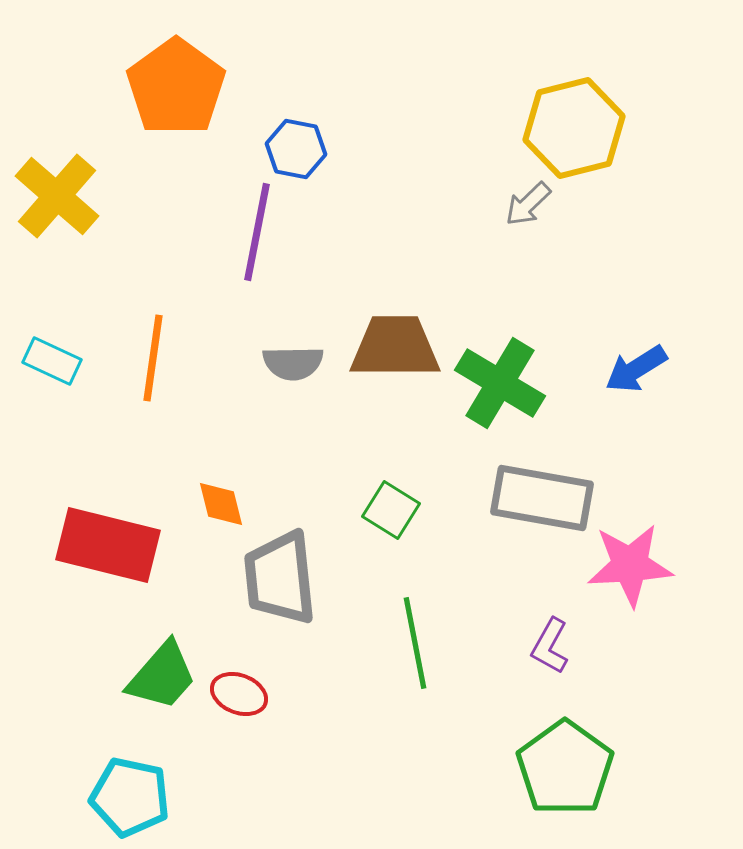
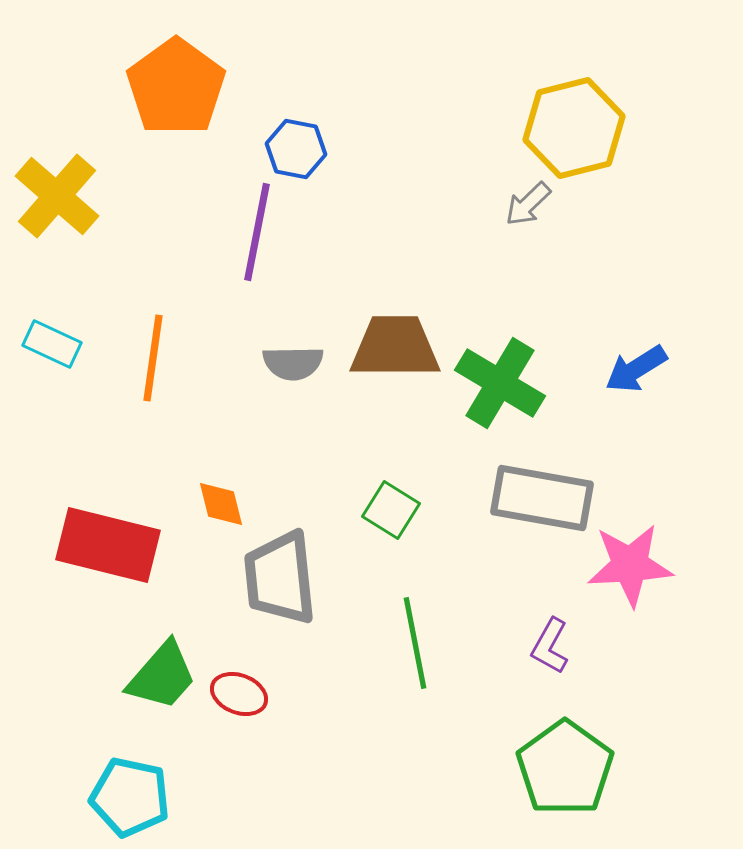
cyan rectangle: moved 17 px up
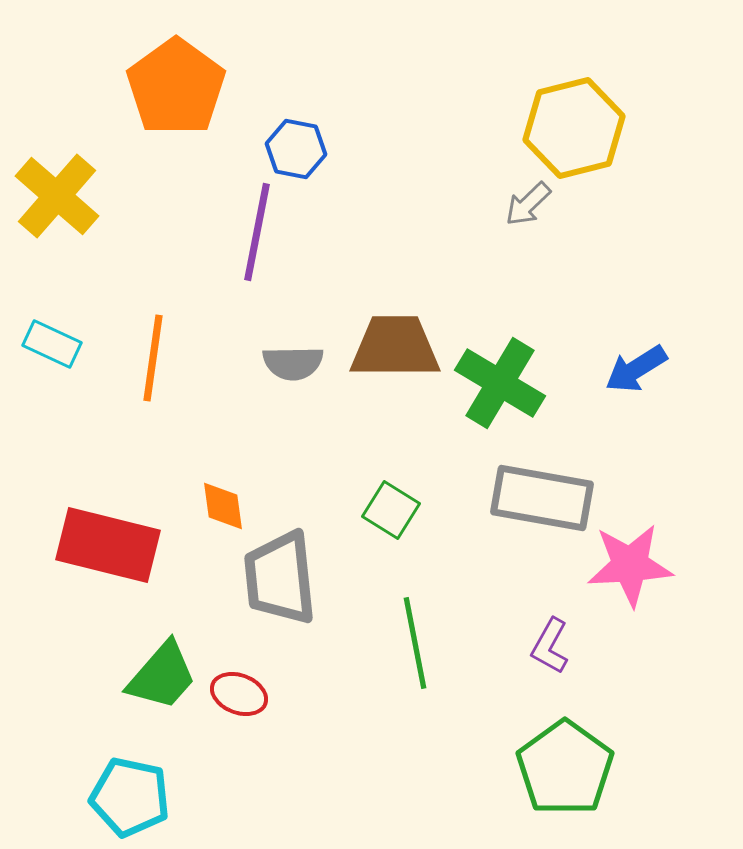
orange diamond: moved 2 px right, 2 px down; rotated 6 degrees clockwise
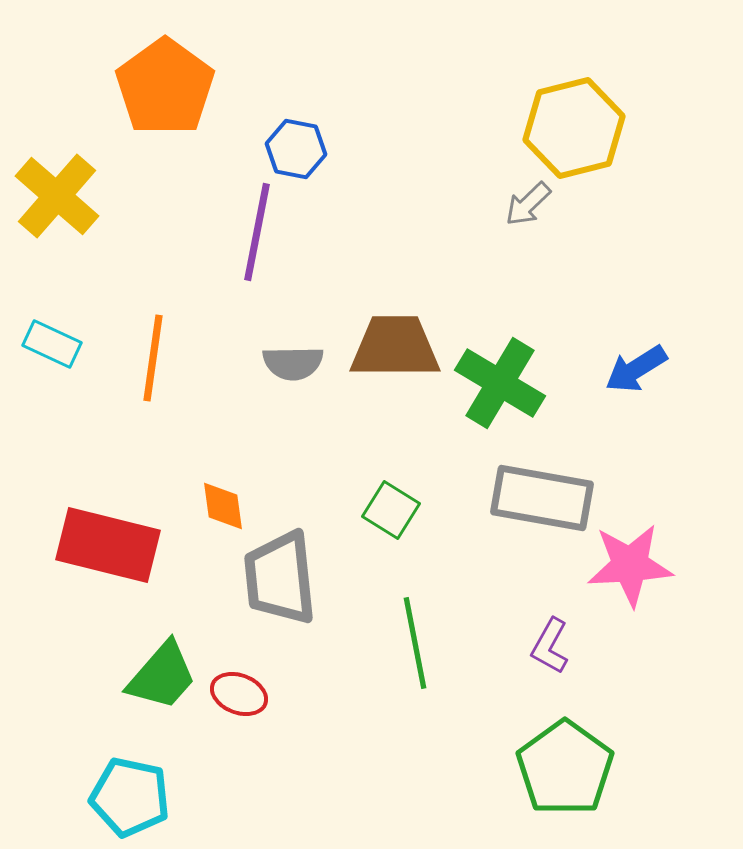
orange pentagon: moved 11 px left
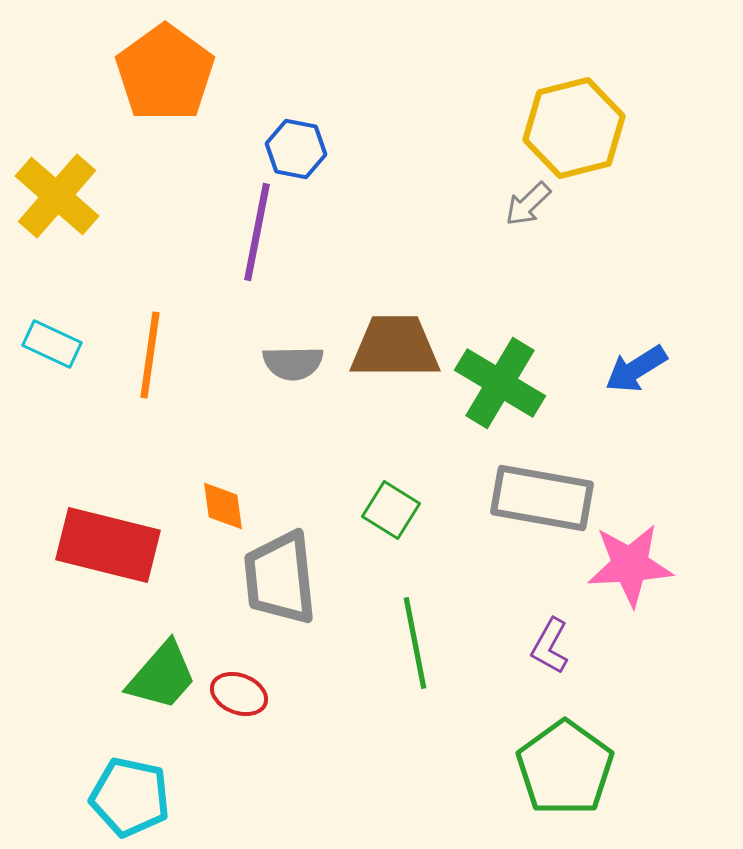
orange pentagon: moved 14 px up
orange line: moved 3 px left, 3 px up
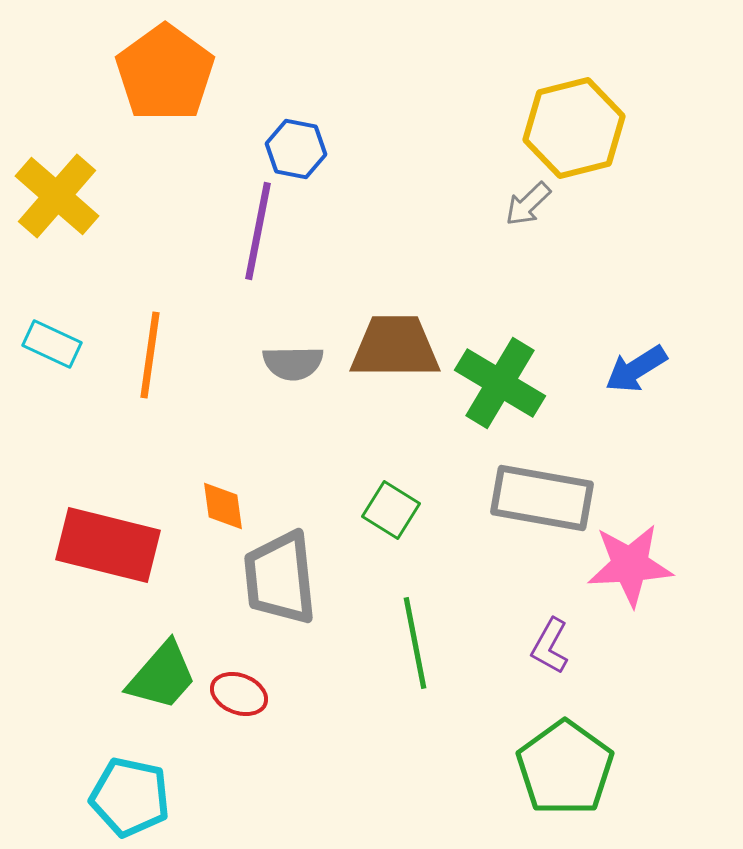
purple line: moved 1 px right, 1 px up
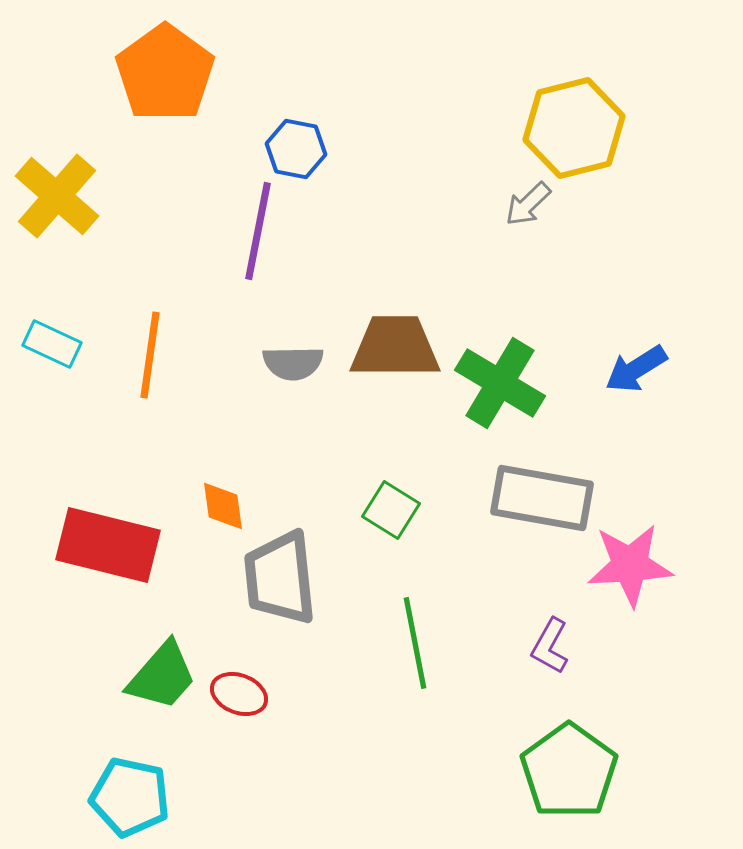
green pentagon: moved 4 px right, 3 px down
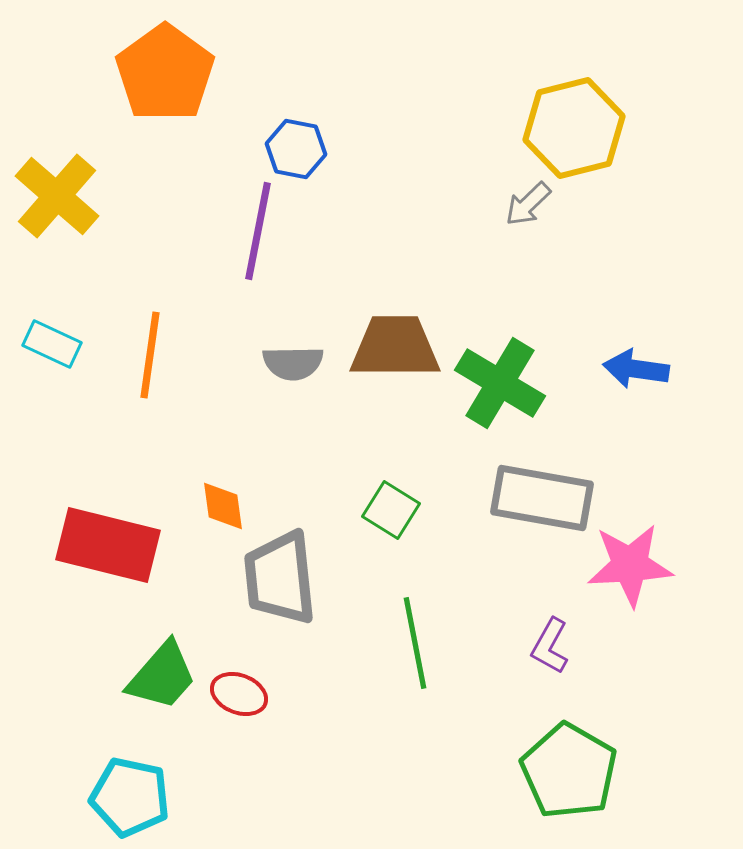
blue arrow: rotated 40 degrees clockwise
green pentagon: rotated 6 degrees counterclockwise
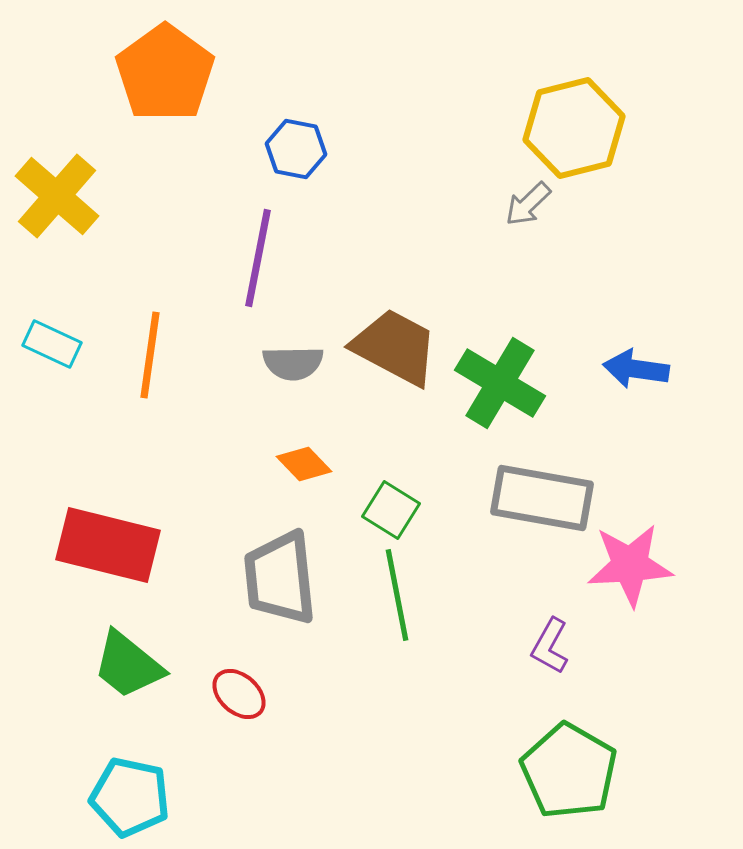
purple line: moved 27 px down
brown trapezoid: rotated 28 degrees clockwise
orange diamond: moved 81 px right, 42 px up; rotated 36 degrees counterclockwise
green line: moved 18 px left, 48 px up
green trapezoid: moved 34 px left, 11 px up; rotated 88 degrees clockwise
red ellipse: rotated 20 degrees clockwise
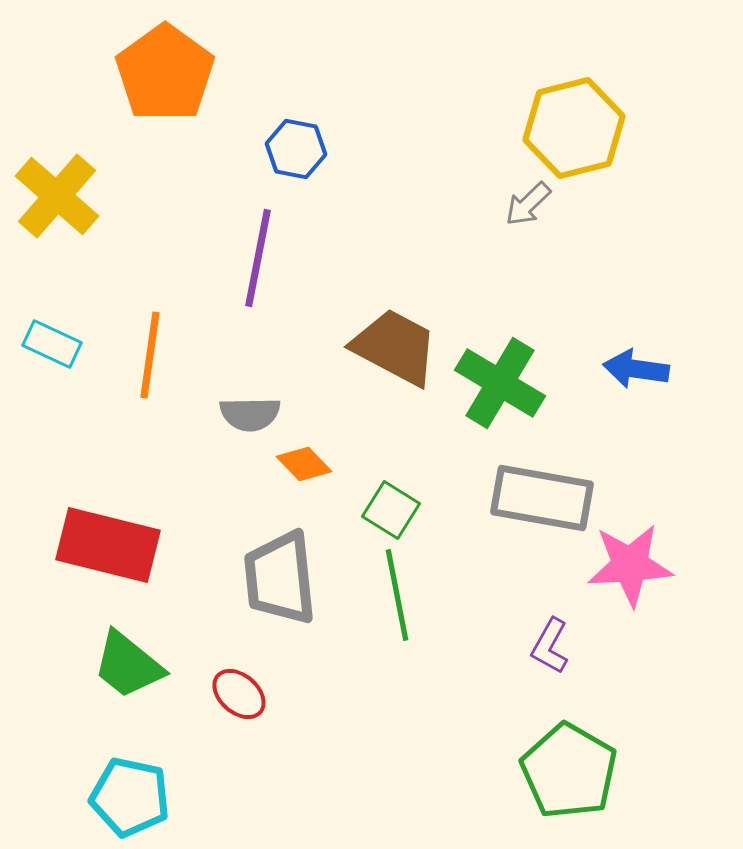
gray semicircle: moved 43 px left, 51 px down
